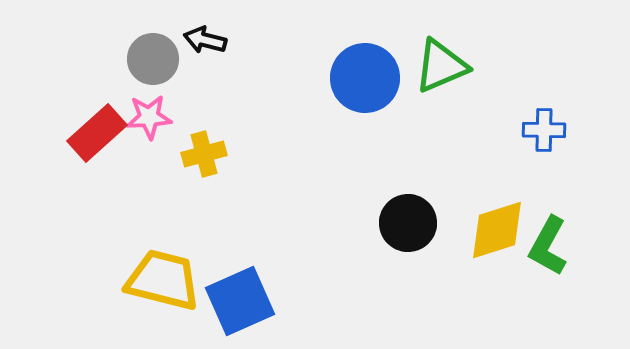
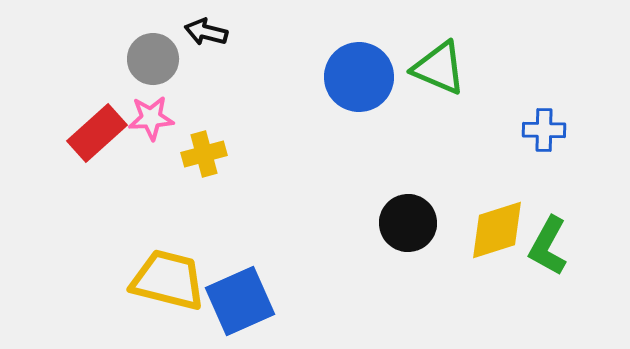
black arrow: moved 1 px right, 8 px up
green triangle: moved 2 px left, 2 px down; rotated 46 degrees clockwise
blue circle: moved 6 px left, 1 px up
pink star: moved 2 px right, 1 px down
yellow trapezoid: moved 5 px right
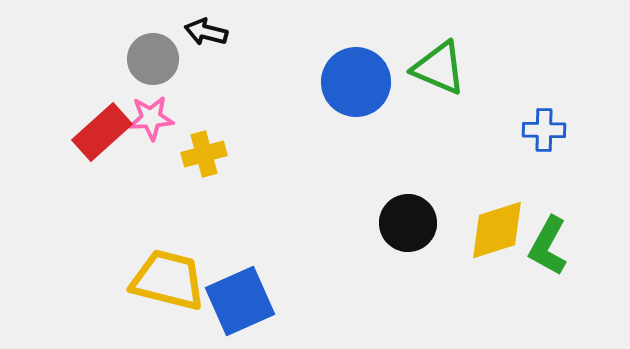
blue circle: moved 3 px left, 5 px down
red rectangle: moved 5 px right, 1 px up
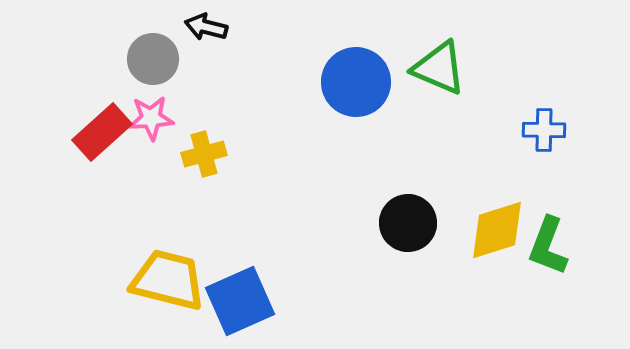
black arrow: moved 5 px up
green L-shape: rotated 8 degrees counterclockwise
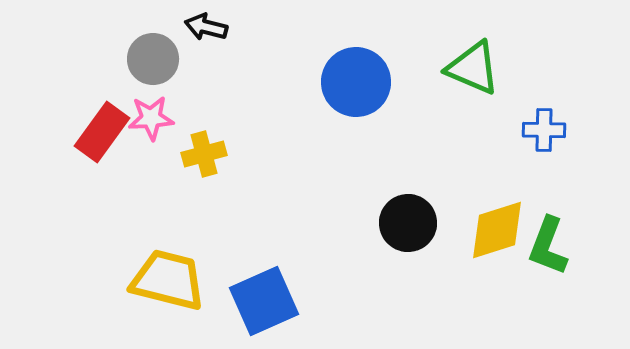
green triangle: moved 34 px right
red rectangle: rotated 12 degrees counterclockwise
blue square: moved 24 px right
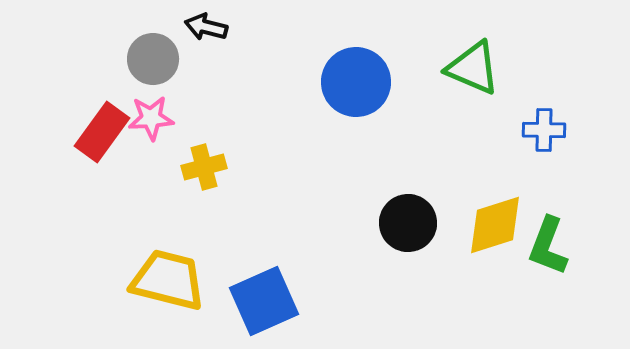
yellow cross: moved 13 px down
yellow diamond: moved 2 px left, 5 px up
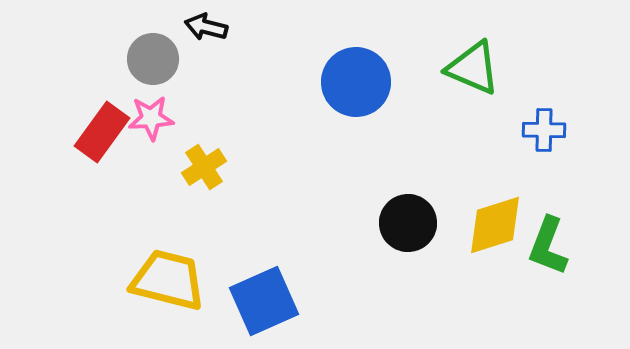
yellow cross: rotated 18 degrees counterclockwise
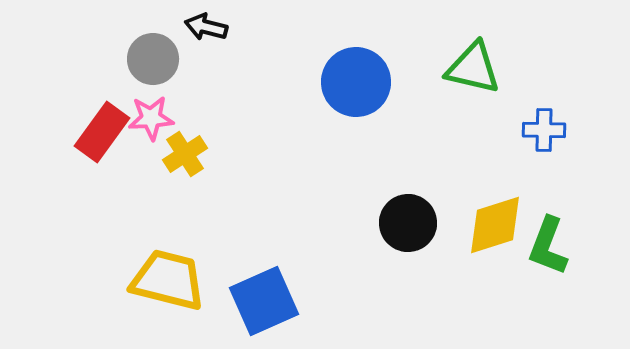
green triangle: rotated 10 degrees counterclockwise
yellow cross: moved 19 px left, 13 px up
